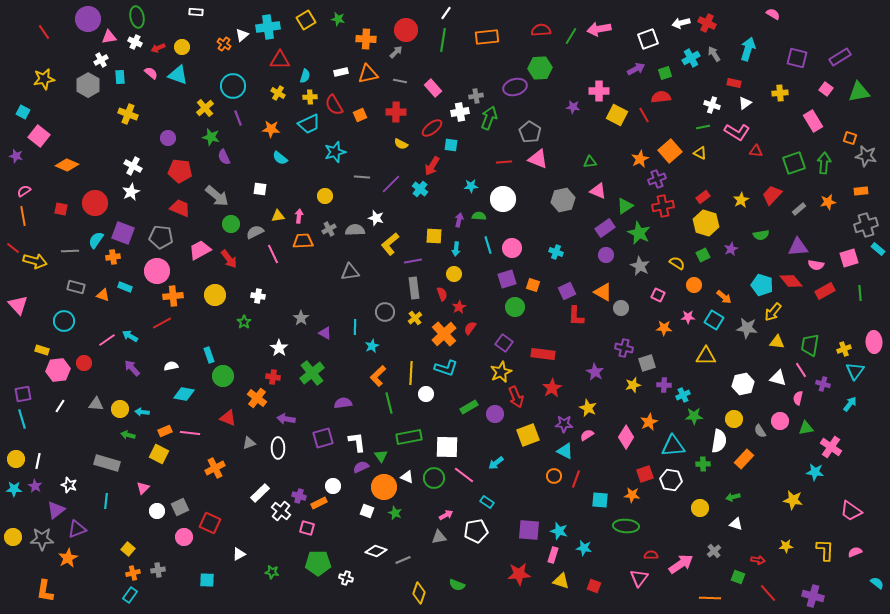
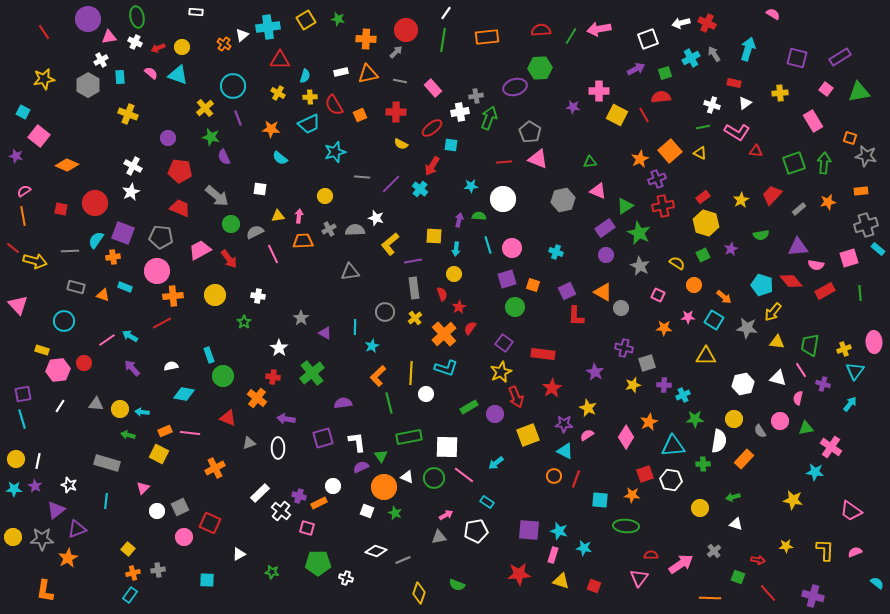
green star at (694, 416): moved 1 px right, 3 px down
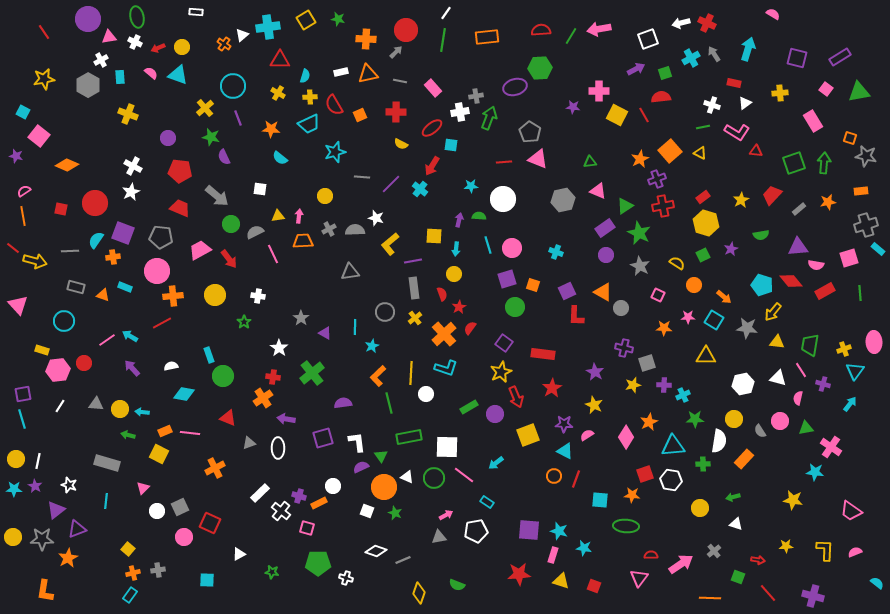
orange cross at (257, 398): moved 6 px right; rotated 18 degrees clockwise
yellow star at (588, 408): moved 6 px right, 3 px up
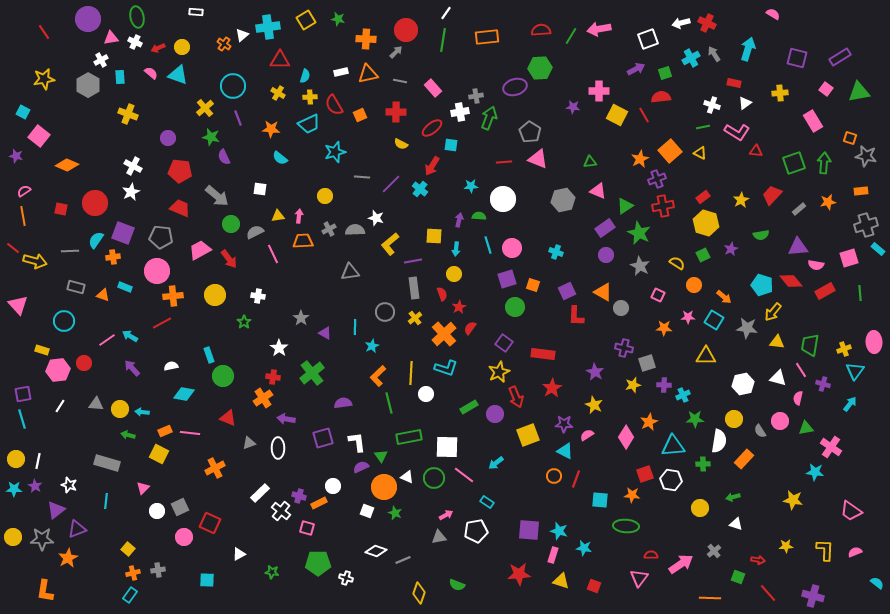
pink triangle at (109, 37): moved 2 px right, 1 px down
yellow star at (501, 372): moved 2 px left
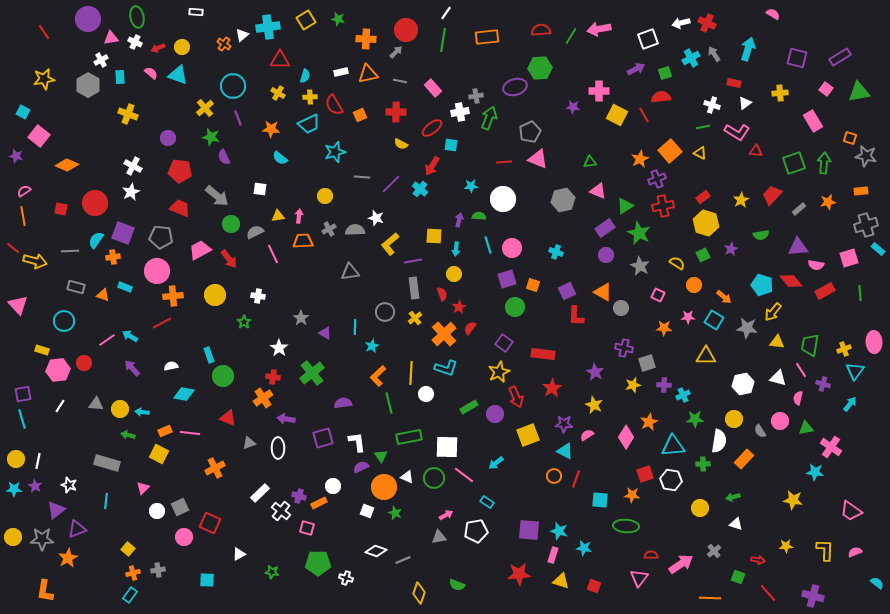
gray pentagon at (530, 132): rotated 15 degrees clockwise
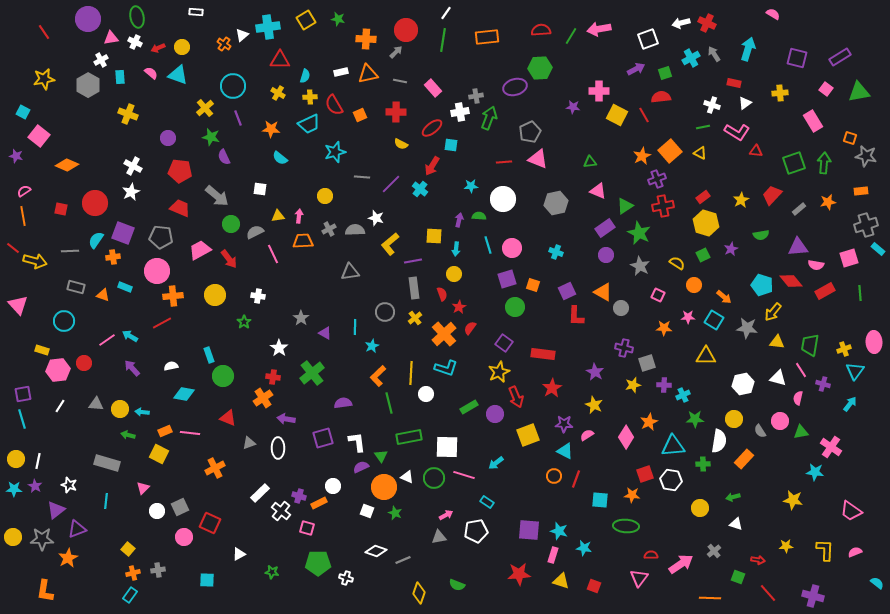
orange star at (640, 159): moved 2 px right, 3 px up
gray hexagon at (563, 200): moved 7 px left, 3 px down
green triangle at (806, 428): moved 5 px left, 4 px down
pink line at (464, 475): rotated 20 degrees counterclockwise
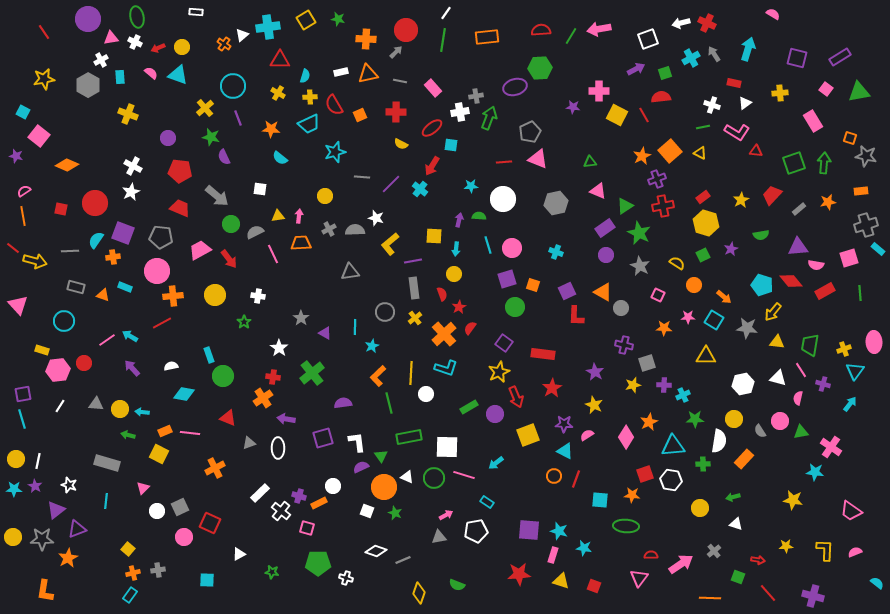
orange trapezoid at (303, 241): moved 2 px left, 2 px down
purple cross at (624, 348): moved 3 px up
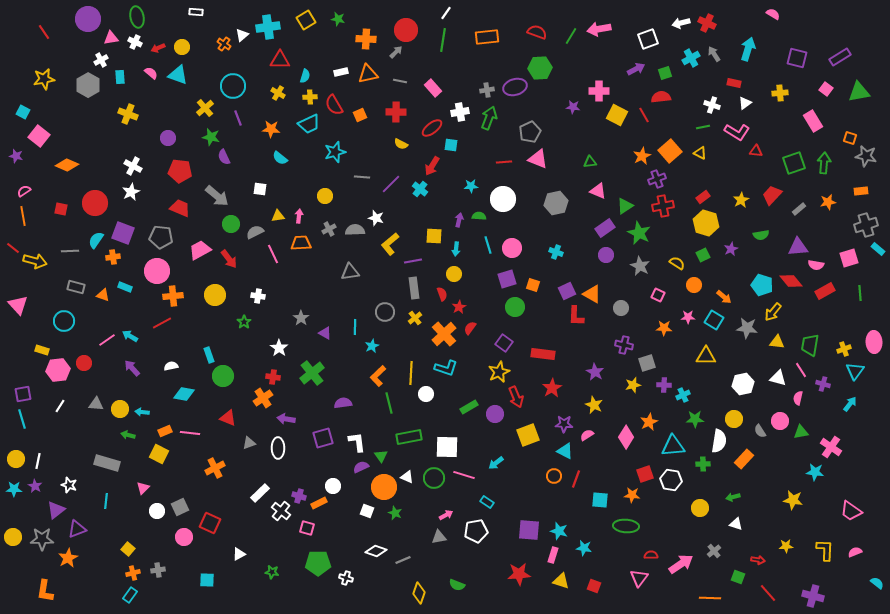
red semicircle at (541, 30): moved 4 px left, 2 px down; rotated 24 degrees clockwise
gray cross at (476, 96): moved 11 px right, 6 px up
orange triangle at (603, 292): moved 11 px left, 2 px down
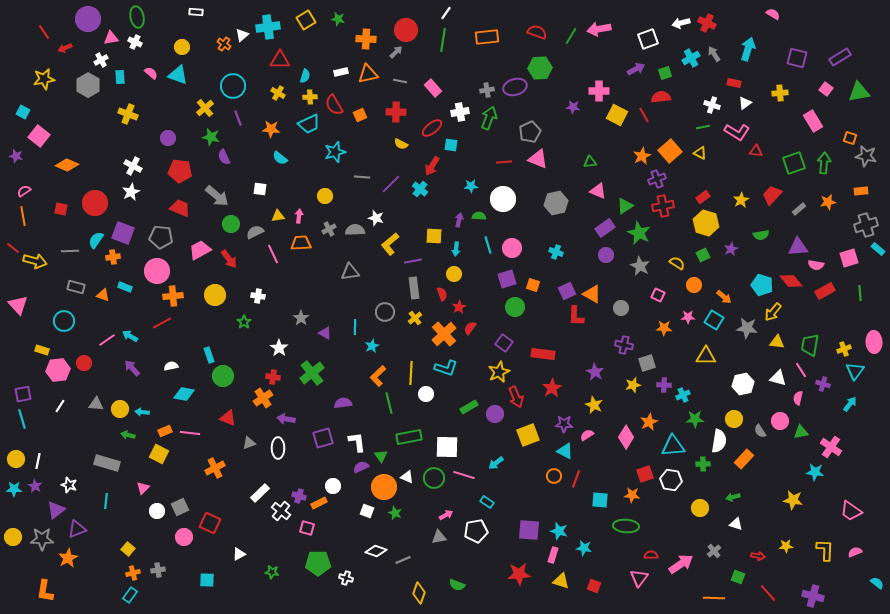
red arrow at (158, 48): moved 93 px left
red arrow at (758, 560): moved 4 px up
orange line at (710, 598): moved 4 px right
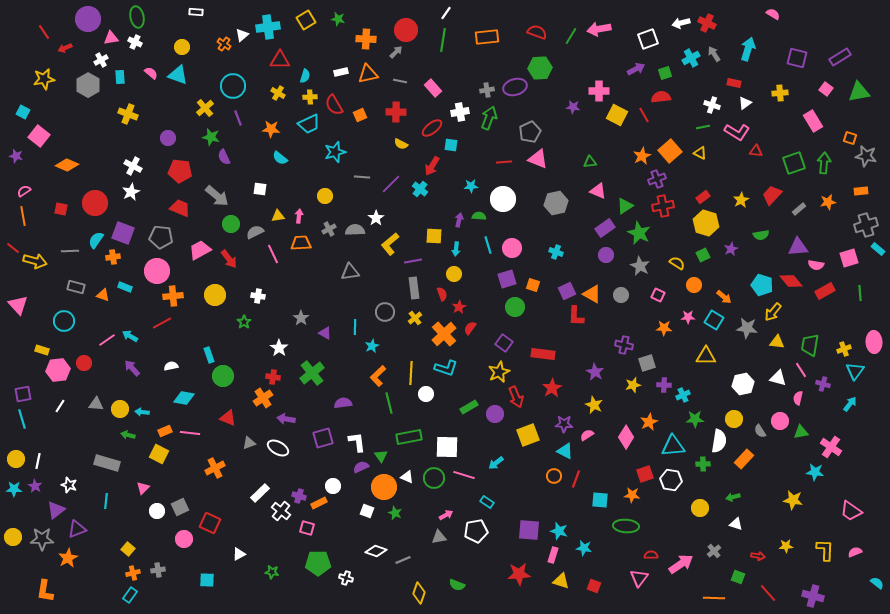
white star at (376, 218): rotated 21 degrees clockwise
gray circle at (621, 308): moved 13 px up
cyan diamond at (184, 394): moved 4 px down
white ellipse at (278, 448): rotated 60 degrees counterclockwise
pink circle at (184, 537): moved 2 px down
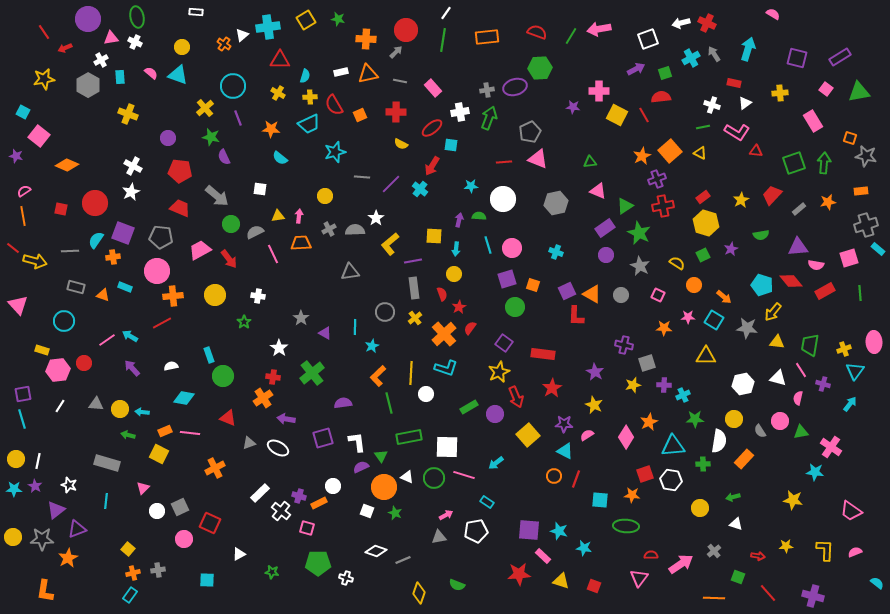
yellow square at (528, 435): rotated 20 degrees counterclockwise
pink rectangle at (553, 555): moved 10 px left, 1 px down; rotated 63 degrees counterclockwise
